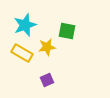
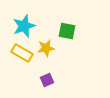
cyan star: moved 1 px left, 1 px down
yellow star: moved 1 px left, 1 px down
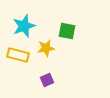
yellow rectangle: moved 4 px left, 2 px down; rotated 15 degrees counterclockwise
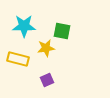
cyan star: rotated 20 degrees clockwise
green square: moved 5 px left
yellow rectangle: moved 4 px down
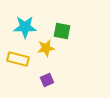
cyan star: moved 1 px right, 1 px down
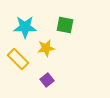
green square: moved 3 px right, 6 px up
yellow rectangle: rotated 30 degrees clockwise
purple square: rotated 16 degrees counterclockwise
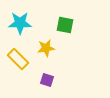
cyan star: moved 5 px left, 4 px up
purple square: rotated 32 degrees counterclockwise
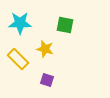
yellow star: moved 1 px left, 1 px down; rotated 24 degrees clockwise
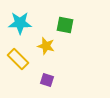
yellow star: moved 1 px right, 3 px up
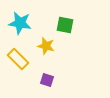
cyan star: rotated 10 degrees clockwise
